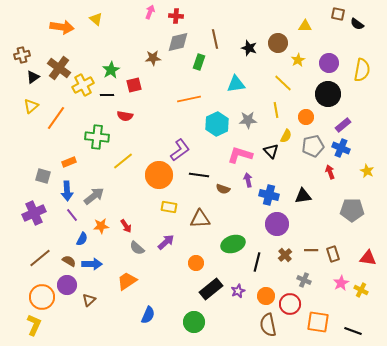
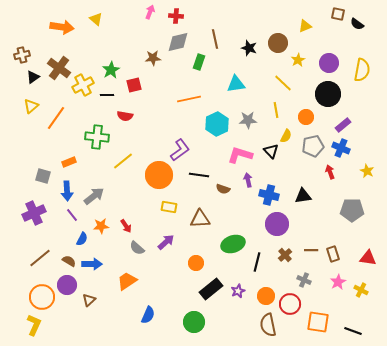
yellow triangle at (305, 26): rotated 24 degrees counterclockwise
pink star at (341, 283): moved 3 px left, 1 px up
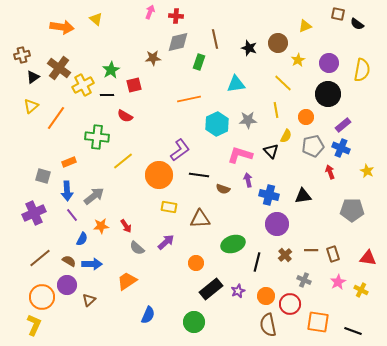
red semicircle at (125, 116): rotated 21 degrees clockwise
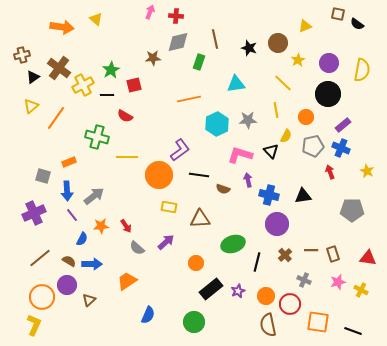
green cross at (97, 137): rotated 10 degrees clockwise
yellow line at (123, 161): moved 4 px right, 4 px up; rotated 40 degrees clockwise
pink star at (338, 282): rotated 14 degrees clockwise
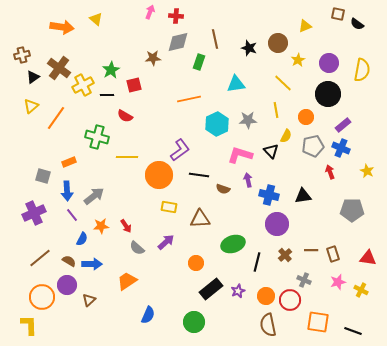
red circle at (290, 304): moved 4 px up
yellow L-shape at (34, 325): moved 5 px left; rotated 25 degrees counterclockwise
